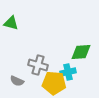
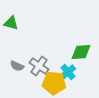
gray cross: moved 1 px right, 1 px down; rotated 18 degrees clockwise
cyan cross: rotated 28 degrees counterclockwise
gray semicircle: moved 15 px up
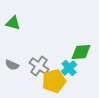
green triangle: moved 2 px right
gray semicircle: moved 5 px left, 1 px up
cyan cross: moved 1 px right, 4 px up
yellow pentagon: moved 2 px up; rotated 20 degrees counterclockwise
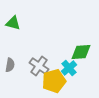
gray semicircle: moved 2 px left; rotated 104 degrees counterclockwise
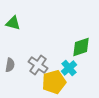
green diamond: moved 5 px up; rotated 15 degrees counterclockwise
gray cross: moved 1 px left, 1 px up
yellow pentagon: moved 1 px down
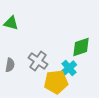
green triangle: moved 2 px left
gray cross: moved 4 px up
yellow pentagon: moved 2 px right; rotated 10 degrees clockwise
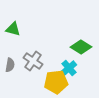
green triangle: moved 2 px right, 6 px down
green diamond: rotated 50 degrees clockwise
gray cross: moved 5 px left
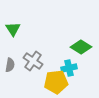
green triangle: rotated 42 degrees clockwise
cyan cross: rotated 28 degrees clockwise
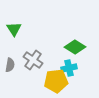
green triangle: moved 1 px right
green diamond: moved 6 px left
gray cross: moved 1 px up
yellow pentagon: moved 1 px up
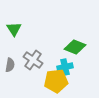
green diamond: rotated 10 degrees counterclockwise
cyan cross: moved 4 px left, 1 px up
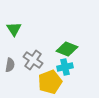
green diamond: moved 8 px left, 2 px down
yellow pentagon: moved 6 px left, 1 px down; rotated 15 degrees counterclockwise
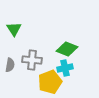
gray cross: moved 1 px left; rotated 30 degrees counterclockwise
cyan cross: moved 1 px down
